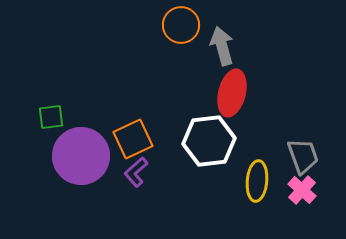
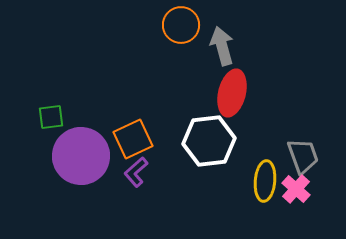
yellow ellipse: moved 8 px right
pink cross: moved 6 px left, 1 px up
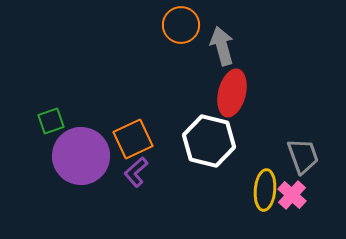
green square: moved 4 px down; rotated 12 degrees counterclockwise
white hexagon: rotated 21 degrees clockwise
yellow ellipse: moved 9 px down
pink cross: moved 4 px left, 6 px down
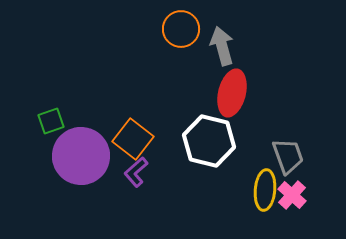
orange circle: moved 4 px down
orange square: rotated 27 degrees counterclockwise
gray trapezoid: moved 15 px left
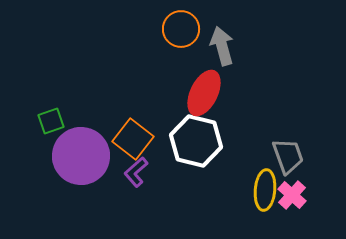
red ellipse: moved 28 px left; rotated 12 degrees clockwise
white hexagon: moved 13 px left
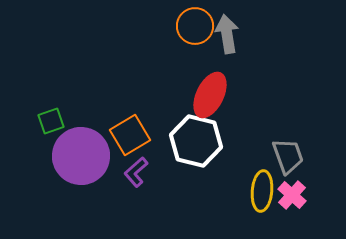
orange circle: moved 14 px right, 3 px up
gray arrow: moved 5 px right, 12 px up; rotated 6 degrees clockwise
red ellipse: moved 6 px right, 2 px down
orange square: moved 3 px left, 4 px up; rotated 21 degrees clockwise
yellow ellipse: moved 3 px left, 1 px down
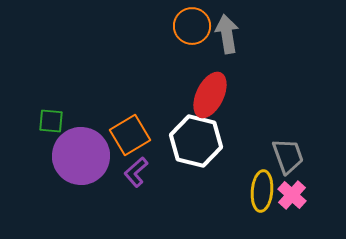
orange circle: moved 3 px left
green square: rotated 24 degrees clockwise
